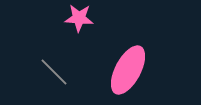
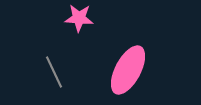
gray line: rotated 20 degrees clockwise
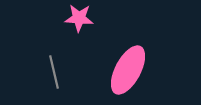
gray line: rotated 12 degrees clockwise
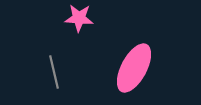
pink ellipse: moved 6 px right, 2 px up
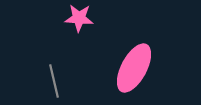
gray line: moved 9 px down
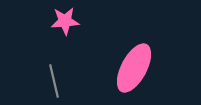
pink star: moved 14 px left, 3 px down; rotated 8 degrees counterclockwise
